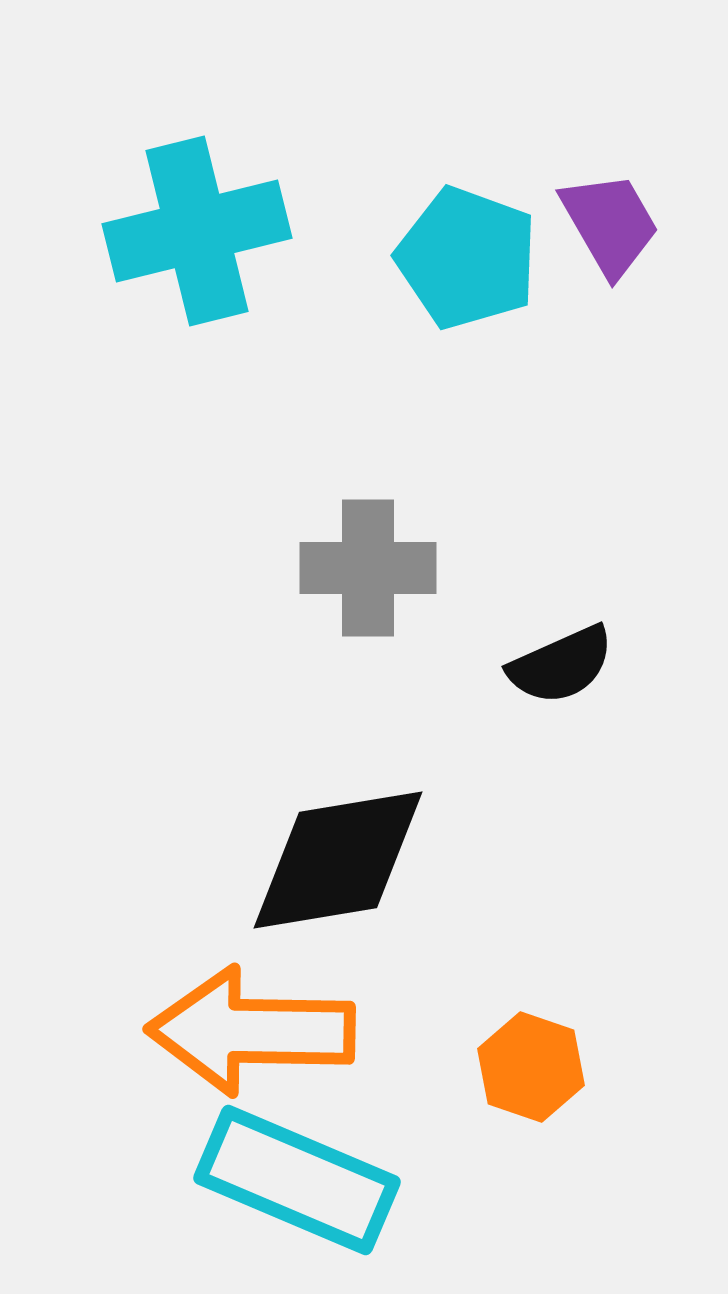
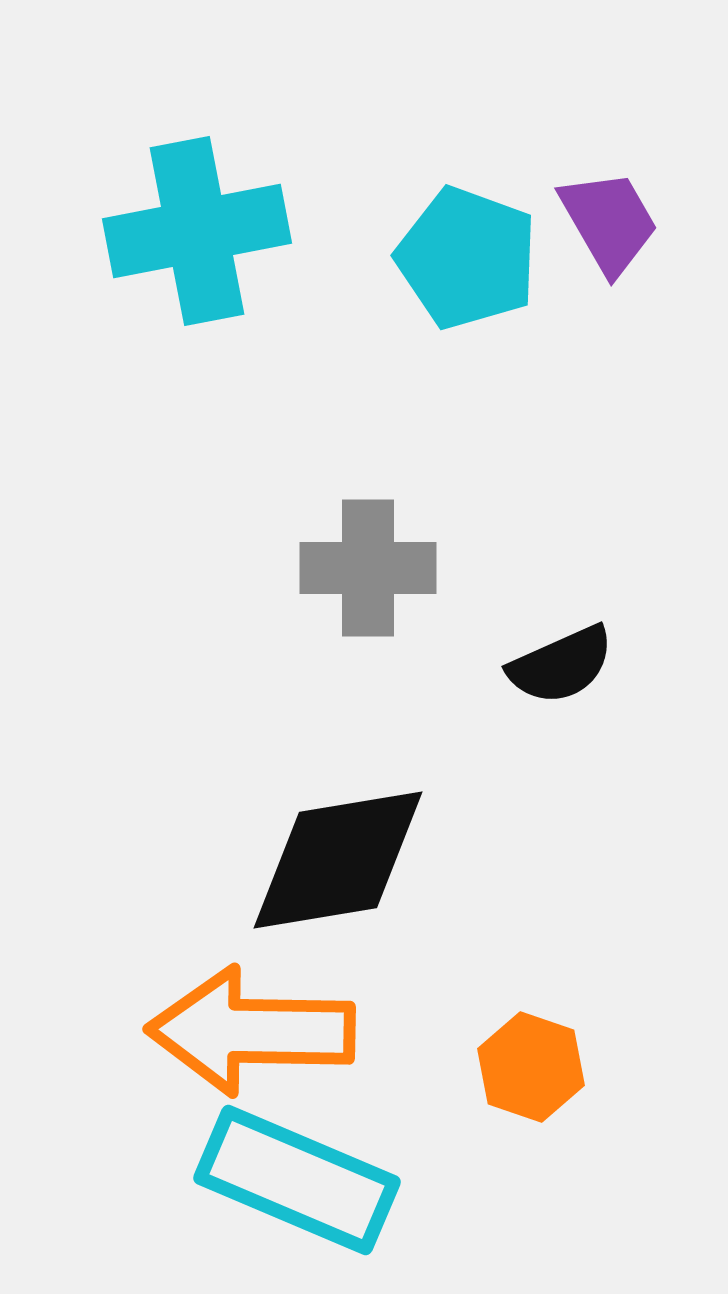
purple trapezoid: moved 1 px left, 2 px up
cyan cross: rotated 3 degrees clockwise
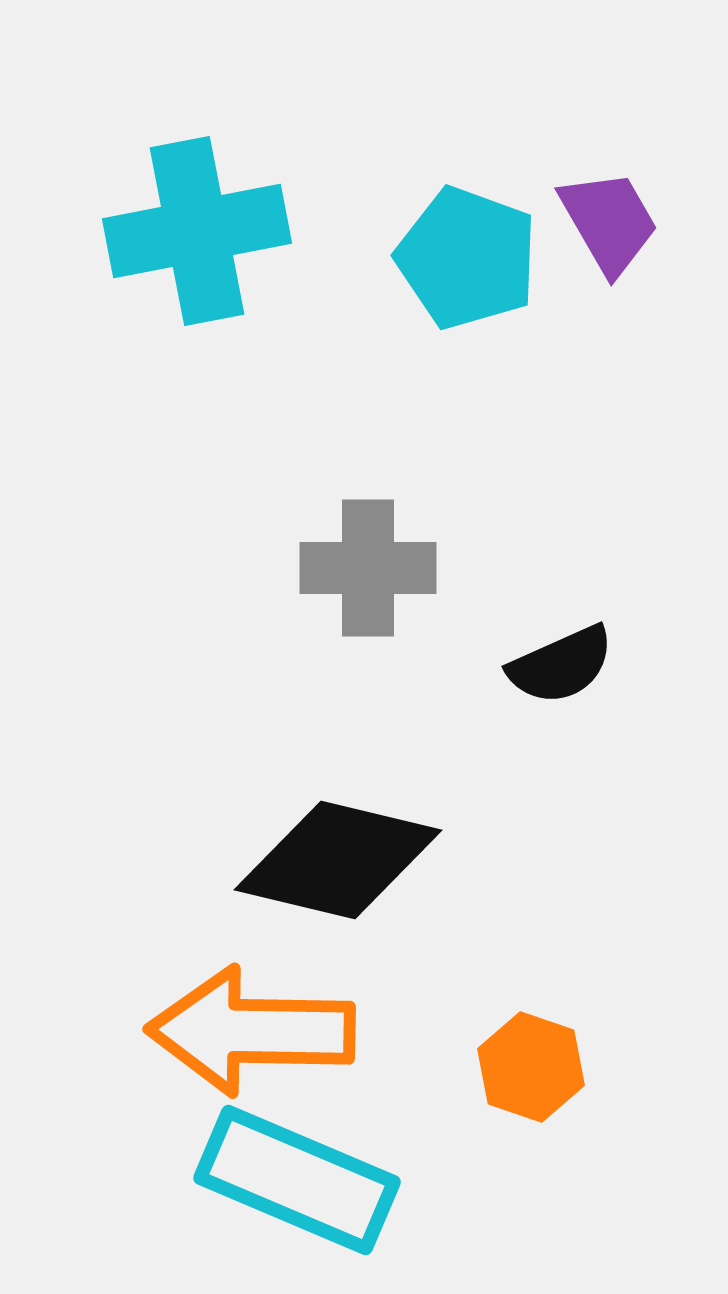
black diamond: rotated 23 degrees clockwise
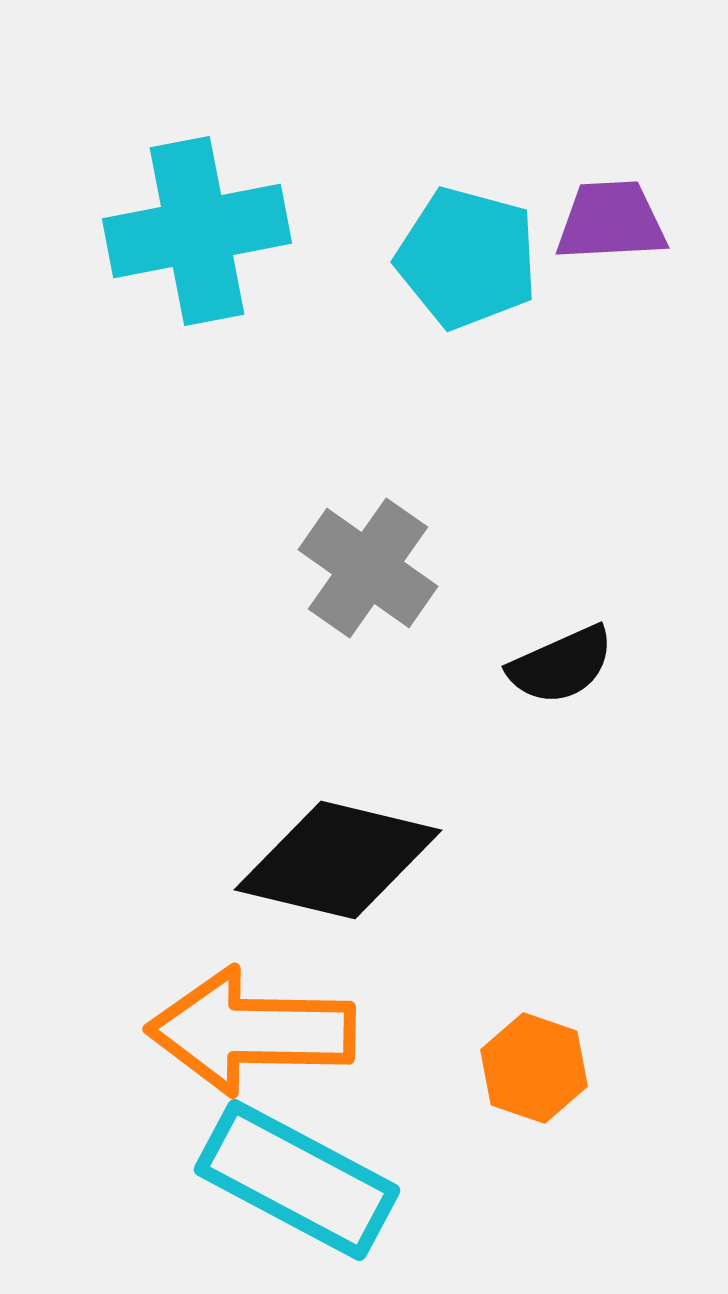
purple trapezoid: moved 2 px right, 1 px up; rotated 63 degrees counterclockwise
cyan pentagon: rotated 5 degrees counterclockwise
gray cross: rotated 35 degrees clockwise
orange hexagon: moved 3 px right, 1 px down
cyan rectangle: rotated 5 degrees clockwise
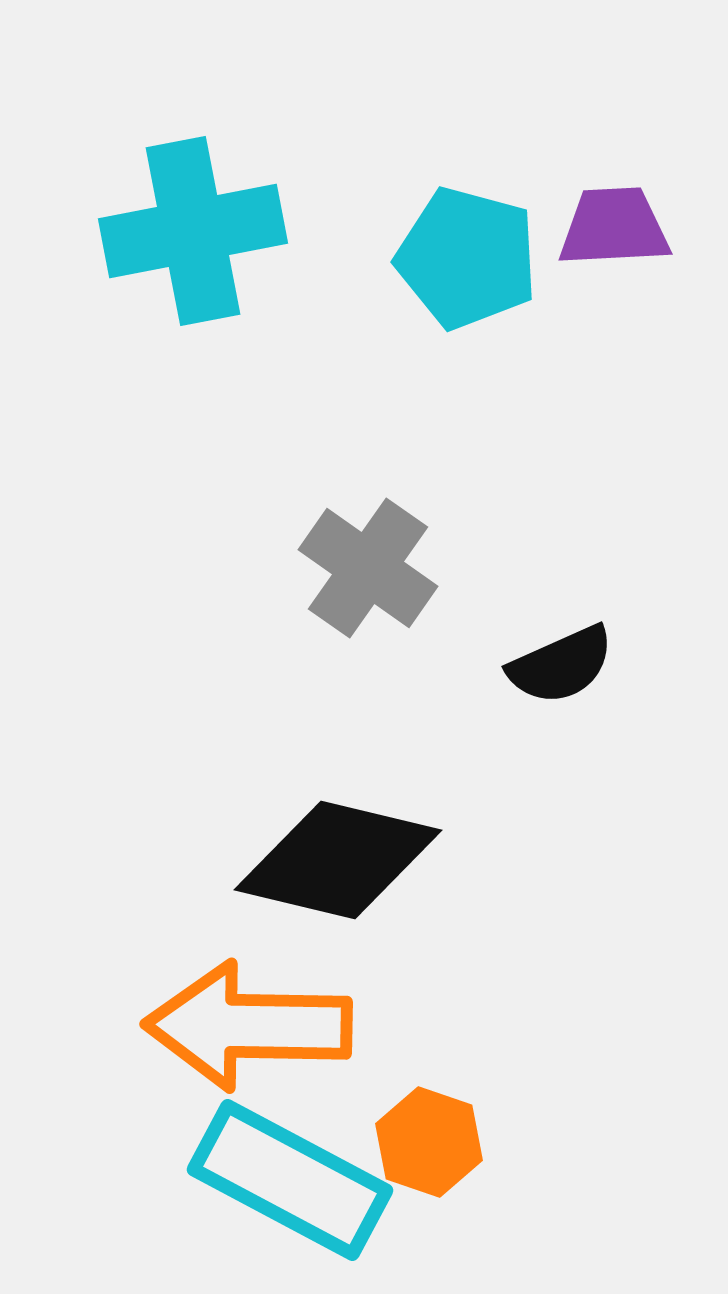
purple trapezoid: moved 3 px right, 6 px down
cyan cross: moved 4 px left
orange arrow: moved 3 px left, 5 px up
orange hexagon: moved 105 px left, 74 px down
cyan rectangle: moved 7 px left
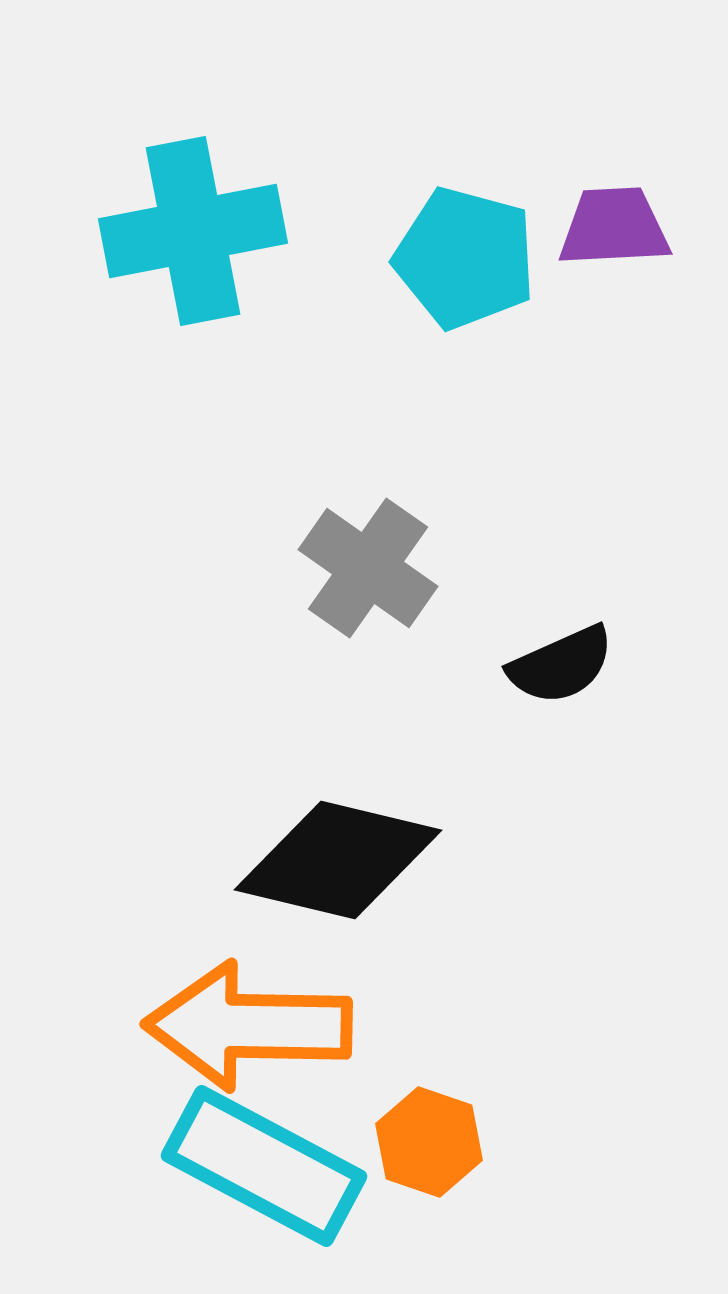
cyan pentagon: moved 2 px left
cyan rectangle: moved 26 px left, 14 px up
